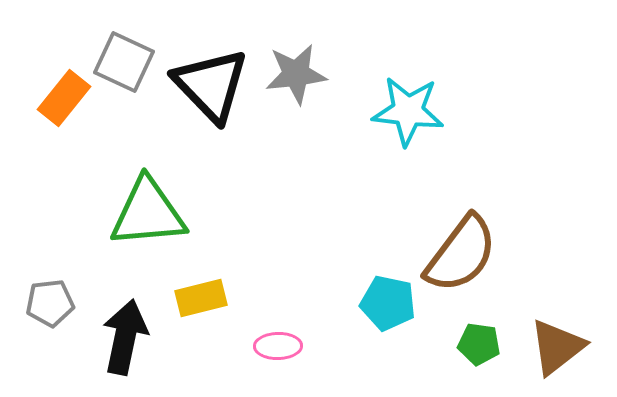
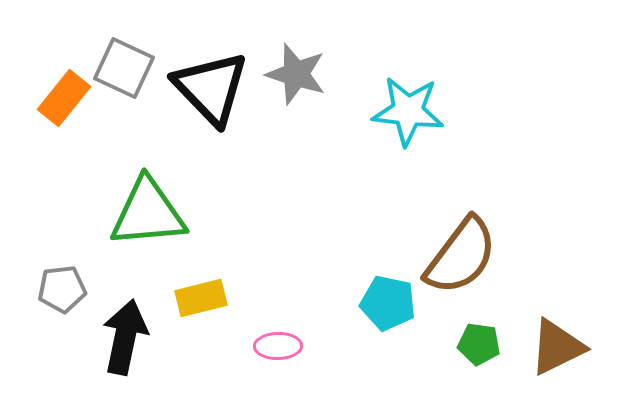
gray square: moved 6 px down
gray star: rotated 24 degrees clockwise
black triangle: moved 3 px down
brown semicircle: moved 2 px down
gray pentagon: moved 12 px right, 14 px up
brown triangle: rotated 12 degrees clockwise
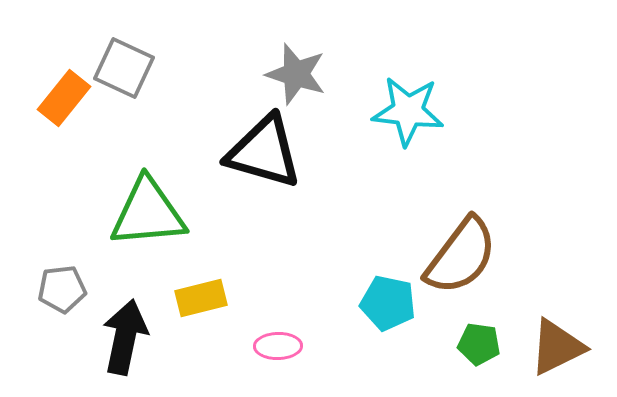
black triangle: moved 53 px right, 64 px down; rotated 30 degrees counterclockwise
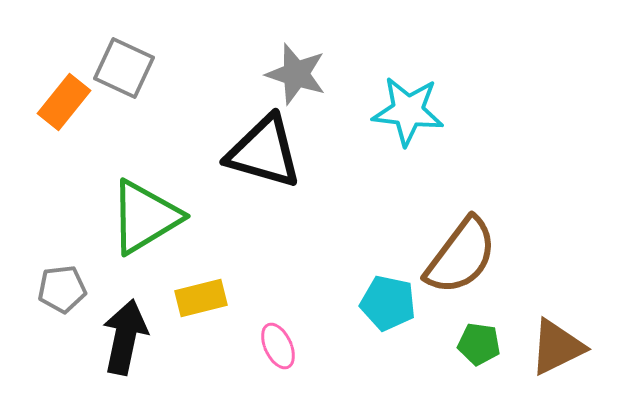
orange rectangle: moved 4 px down
green triangle: moved 3 px left, 4 px down; rotated 26 degrees counterclockwise
pink ellipse: rotated 66 degrees clockwise
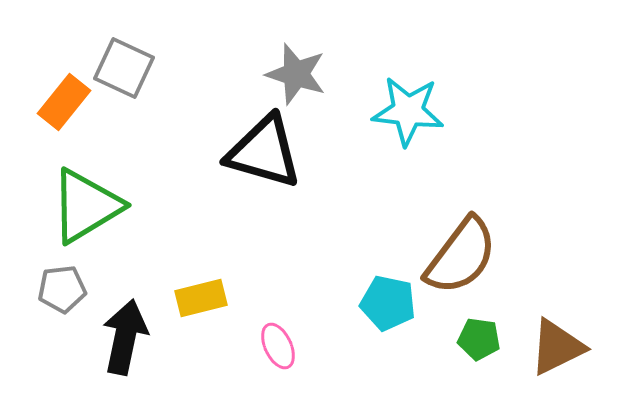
green triangle: moved 59 px left, 11 px up
green pentagon: moved 5 px up
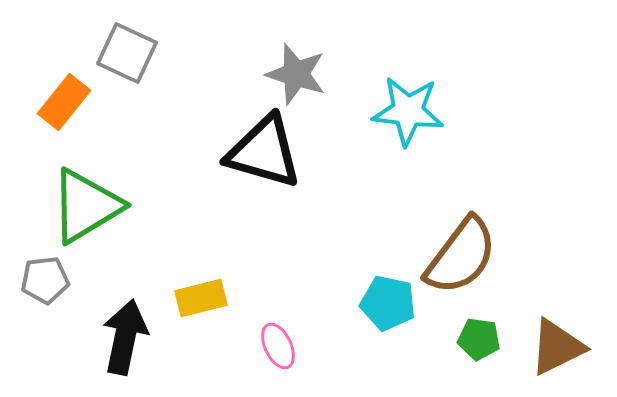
gray square: moved 3 px right, 15 px up
gray pentagon: moved 17 px left, 9 px up
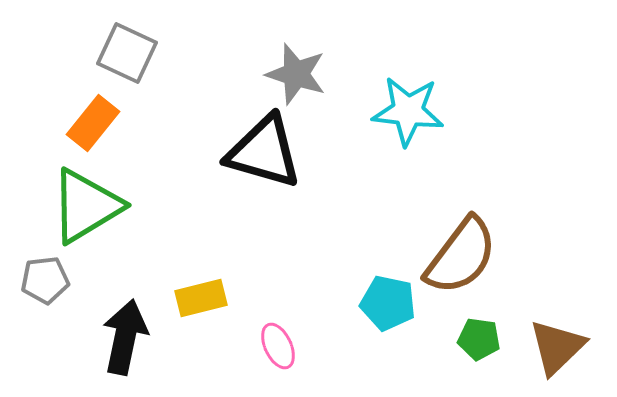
orange rectangle: moved 29 px right, 21 px down
brown triangle: rotated 18 degrees counterclockwise
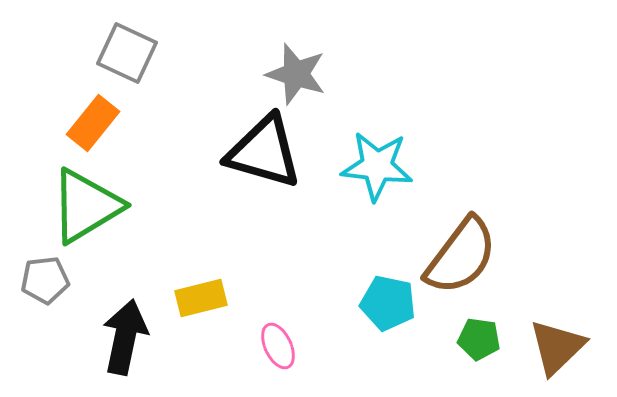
cyan star: moved 31 px left, 55 px down
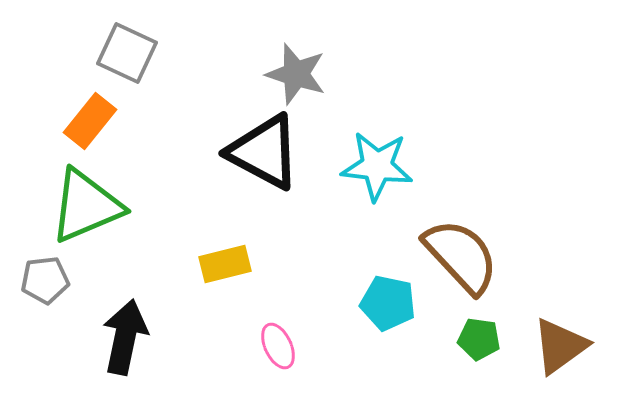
orange rectangle: moved 3 px left, 2 px up
black triangle: rotated 12 degrees clockwise
green triangle: rotated 8 degrees clockwise
brown semicircle: rotated 80 degrees counterclockwise
yellow rectangle: moved 24 px right, 34 px up
brown triangle: moved 3 px right, 1 px up; rotated 8 degrees clockwise
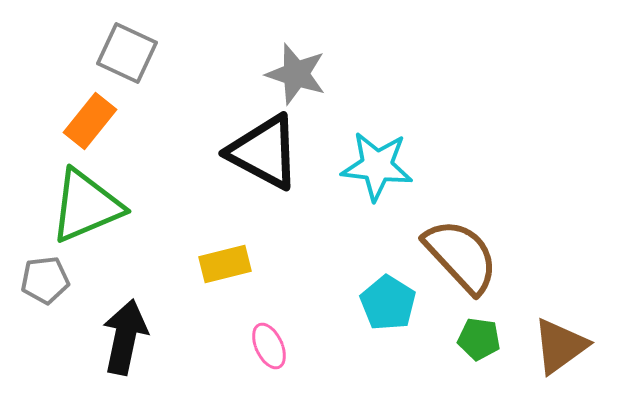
cyan pentagon: rotated 20 degrees clockwise
pink ellipse: moved 9 px left
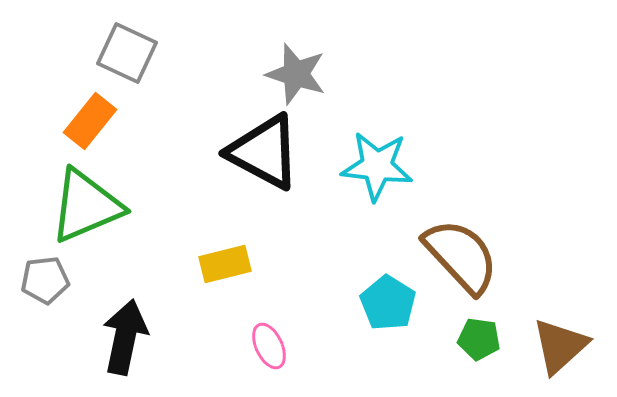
brown triangle: rotated 6 degrees counterclockwise
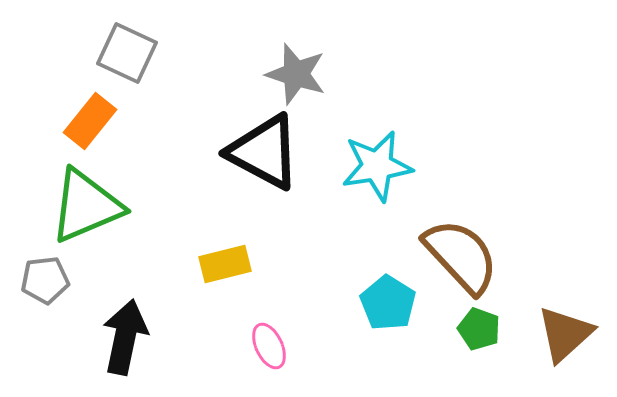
cyan star: rotated 16 degrees counterclockwise
green pentagon: moved 10 px up; rotated 12 degrees clockwise
brown triangle: moved 5 px right, 12 px up
